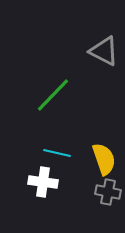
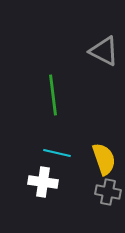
green line: rotated 51 degrees counterclockwise
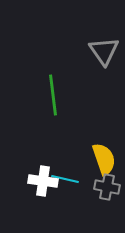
gray triangle: rotated 28 degrees clockwise
cyan line: moved 8 px right, 26 px down
white cross: moved 1 px up
gray cross: moved 1 px left, 5 px up
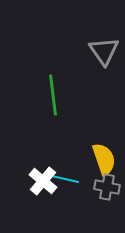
white cross: rotated 32 degrees clockwise
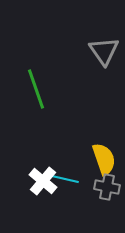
green line: moved 17 px left, 6 px up; rotated 12 degrees counterclockwise
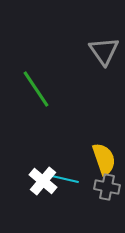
green line: rotated 15 degrees counterclockwise
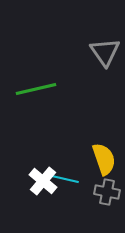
gray triangle: moved 1 px right, 1 px down
green line: rotated 69 degrees counterclockwise
gray cross: moved 5 px down
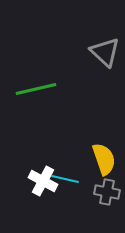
gray triangle: rotated 12 degrees counterclockwise
white cross: rotated 12 degrees counterclockwise
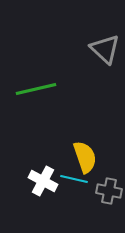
gray triangle: moved 3 px up
yellow semicircle: moved 19 px left, 2 px up
cyan line: moved 9 px right
gray cross: moved 2 px right, 1 px up
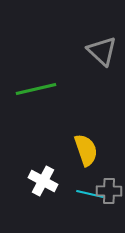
gray triangle: moved 3 px left, 2 px down
yellow semicircle: moved 1 px right, 7 px up
cyan line: moved 16 px right, 15 px down
gray cross: rotated 10 degrees counterclockwise
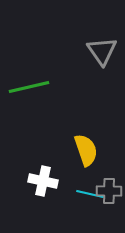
gray triangle: rotated 12 degrees clockwise
green line: moved 7 px left, 2 px up
white cross: rotated 16 degrees counterclockwise
